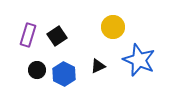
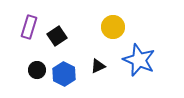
purple rectangle: moved 1 px right, 8 px up
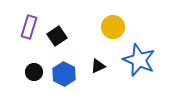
black circle: moved 3 px left, 2 px down
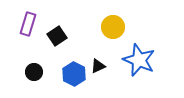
purple rectangle: moved 1 px left, 3 px up
blue hexagon: moved 10 px right
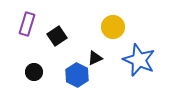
purple rectangle: moved 1 px left
black triangle: moved 3 px left, 8 px up
blue hexagon: moved 3 px right, 1 px down
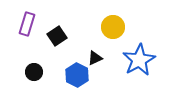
blue star: rotated 20 degrees clockwise
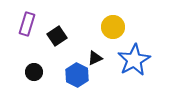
blue star: moved 5 px left
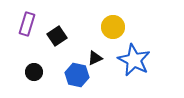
blue star: rotated 16 degrees counterclockwise
blue hexagon: rotated 15 degrees counterclockwise
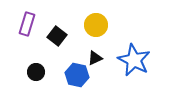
yellow circle: moved 17 px left, 2 px up
black square: rotated 18 degrees counterclockwise
black circle: moved 2 px right
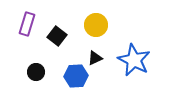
blue hexagon: moved 1 px left, 1 px down; rotated 15 degrees counterclockwise
